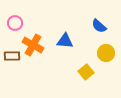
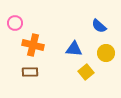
blue triangle: moved 9 px right, 8 px down
orange cross: rotated 15 degrees counterclockwise
brown rectangle: moved 18 px right, 16 px down
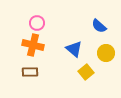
pink circle: moved 22 px right
blue triangle: rotated 36 degrees clockwise
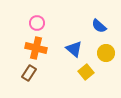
orange cross: moved 3 px right, 3 px down
brown rectangle: moved 1 px left, 1 px down; rotated 56 degrees counterclockwise
